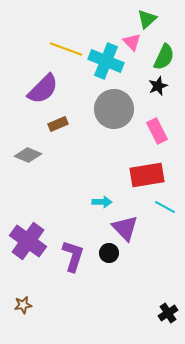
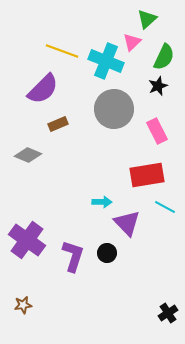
pink triangle: rotated 30 degrees clockwise
yellow line: moved 4 px left, 2 px down
purple triangle: moved 2 px right, 5 px up
purple cross: moved 1 px left, 1 px up
black circle: moved 2 px left
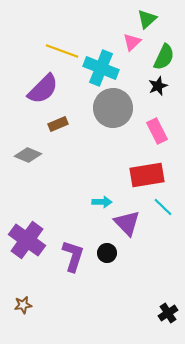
cyan cross: moved 5 px left, 7 px down
gray circle: moved 1 px left, 1 px up
cyan line: moved 2 px left; rotated 15 degrees clockwise
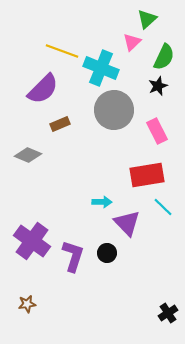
gray circle: moved 1 px right, 2 px down
brown rectangle: moved 2 px right
purple cross: moved 5 px right, 1 px down
brown star: moved 4 px right, 1 px up
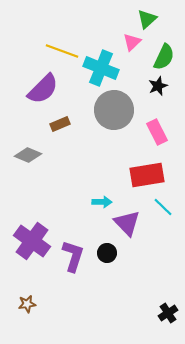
pink rectangle: moved 1 px down
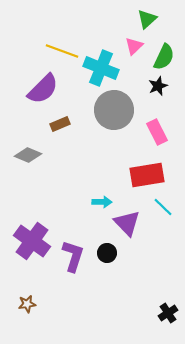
pink triangle: moved 2 px right, 4 px down
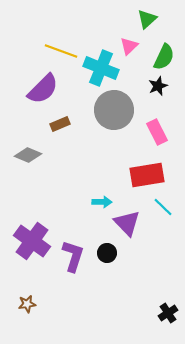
pink triangle: moved 5 px left
yellow line: moved 1 px left
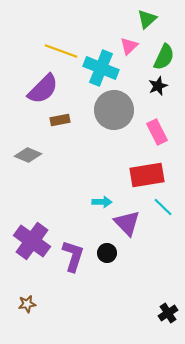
brown rectangle: moved 4 px up; rotated 12 degrees clockwise
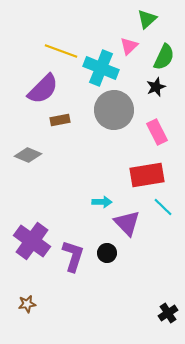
black star: moved 2 px left, 1 px down
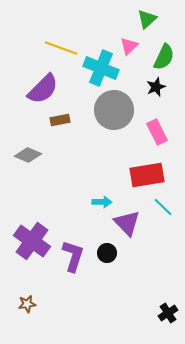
yellow line: moved 3 px up
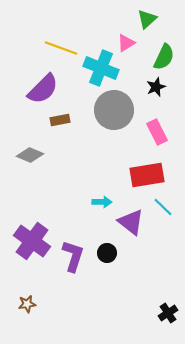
pink triangle: moved 3 px left, 3 px up; rotated 12 degrees clockwise
gray diamond: moved 2 px right
purple triangle: moved 4 px right, 1 px up; rotated 8 degrees counterclockwise
